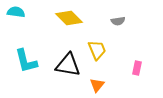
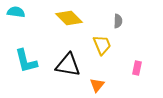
gray semicircle: rotated 80 degrees counterclockwise
yellow trapezoid: moved 5 px right, 5 px up
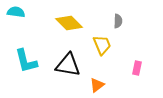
yellow diamond: moved 5 px down
orange triangle: rotated 14 degrees clockwise
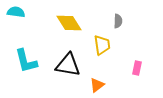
yellow diamond: rotated 12 degrees clockwise
yellow trapezoid: rotated 15 degrees clockwise
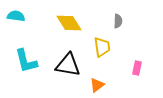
cyan semicircle: moved 4 px down
yellow trapezoid: moved 2 px down
